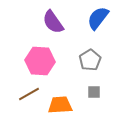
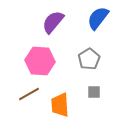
purple semicircle: rotated 75 degrees clockwise
gray pentagon: moved 1 px left, 1 px up
orange trapezoid: rotated 90 degrees counterclockwise
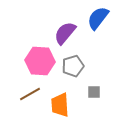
purple semicircle: moved 12 px right, 11 px down
gray pentagon: moved 16 px left, 7 px down; rotated 15 degrees clockwise
brown line: moved 1 px right
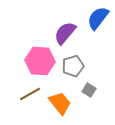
gray square: moved 5 px left, 2 px up; rotated 32 degrees clockwise
orange trapezoid: moved 2 px up; rotated 145 degrees clockwise
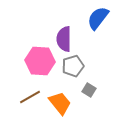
purple semicircle: moved 1 px left, 6 px down; rotated 40 degrees counterclockwise
brown line: moved 3 px down
